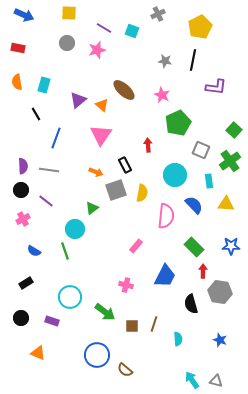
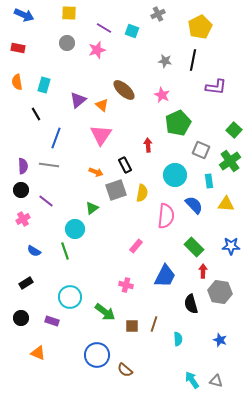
gray line at (49, 170): moved 5 px up
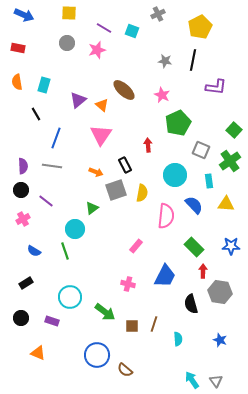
gray line at (49, 165): moved 3 px right, 1 px down
pink cross at (126, 285): moved 2 px right, 1 px up
gray triangle at (216, 381): rotated 40 degrees clockwise
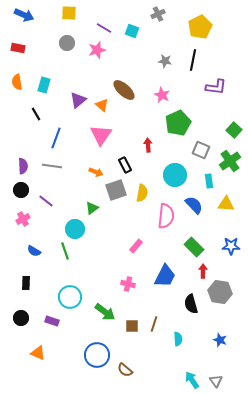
black rectangle at (26, 283): rotated 56 degrees counterclockwise
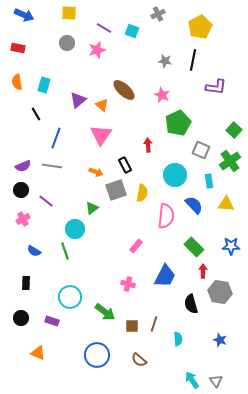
purple semicircle at (23, 166): rotated 70 degrees clockwise
brown semicircle at (125, 370): moved 14 px right, 10 px up
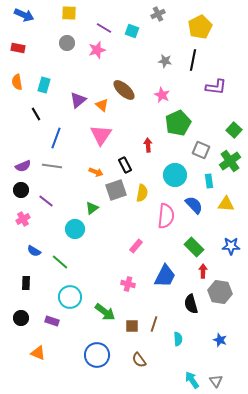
green line at (65, 251): moved 5 px left, 11 px down; rotated 30 degrees counterclockwise
brown semicircle at (139, 360): rotated 14 degrees clockwise
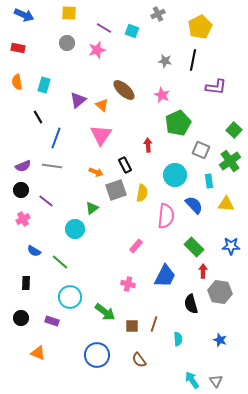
black line at (36, 114): moved 2 px right, 3 px down
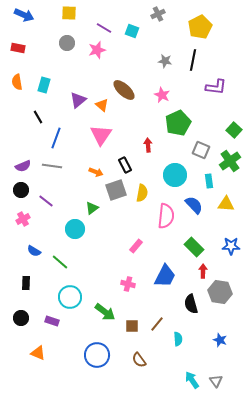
brown line at (154, 324): moved 3 px right; rotated 21 degrees clockwise
